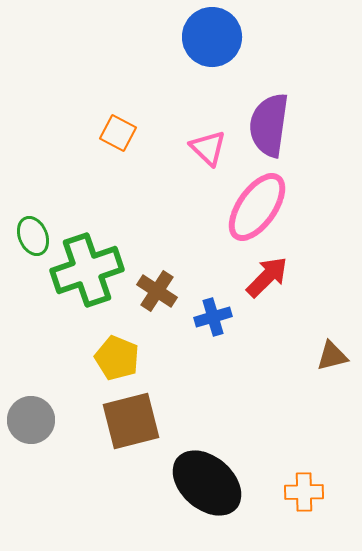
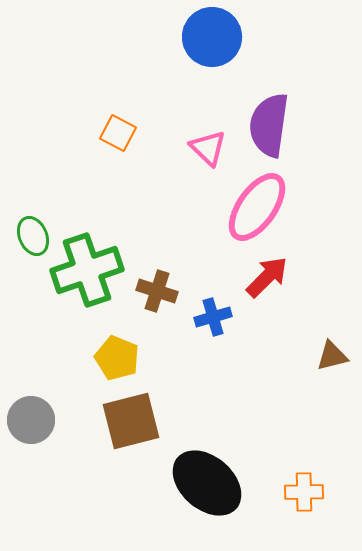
brown cross: rotated 15 degrees counterclockwise
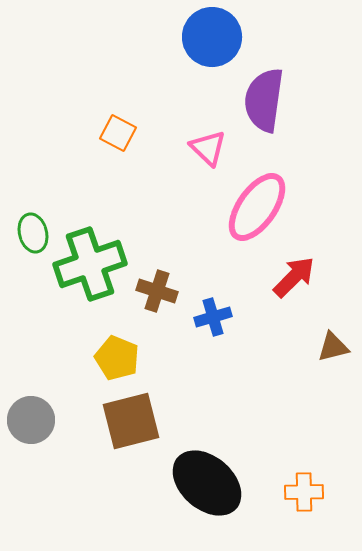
purple semicircle: moved 5 px left, 25 px up
green ellipse: moved 3 px up; rotated 9 degrees clockwise
green cross: moved 3 px right, 6 px up
red arrow: moved 27 px right
brown triangle: moved 1 px right, 9 px up
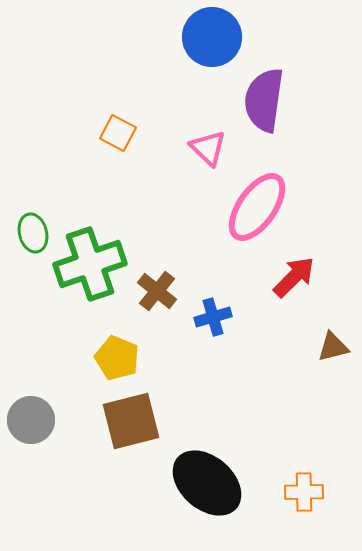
brown cross: rotated 21 degrees clockwise
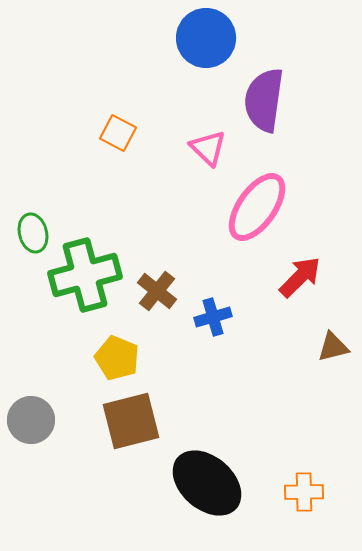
blue circle: moved 6 px left, 1 px down
green cross: moved 5 px left, 11 px down; rotated 4 degrees clockwise
red arrow: moved 6 px right
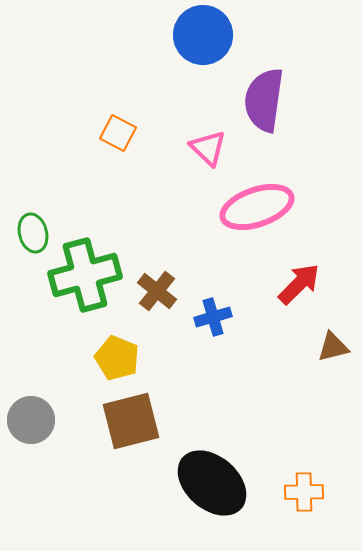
blue circle: moved 3 px left, 3 px up
pink ellipse: rotated 36 degrees clockwise
red arrow: moved 1 px left, 7 px down
black ellipse: moved 5 px right
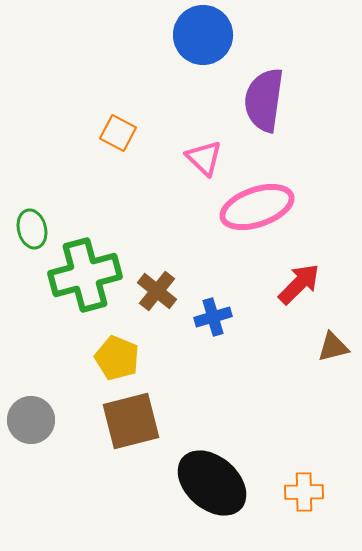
pink triangle: moved 4 px left, 10 px down
green ellipse: moved 1 px left, 4 px up
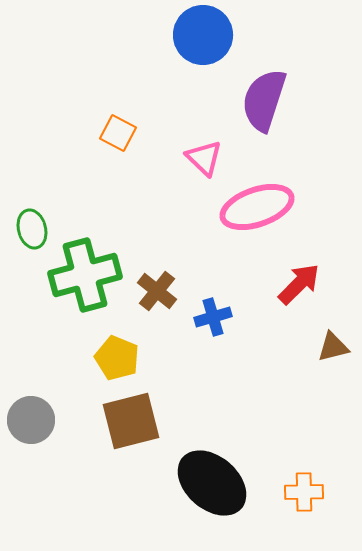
purple semicircle: rotated 10 degrees clockwise
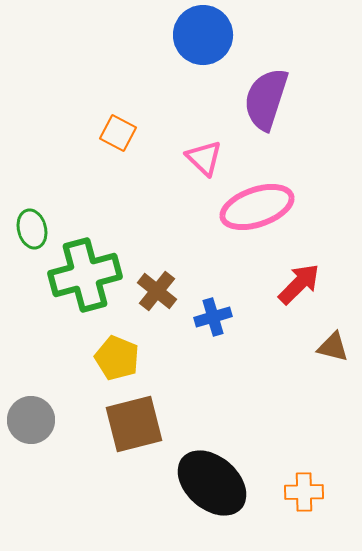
purple semicircle: moved 2 px right, 1 px up
brown triangle: rotated 28 degrees clockwise
brown square: moved 3 px right, 3 px down
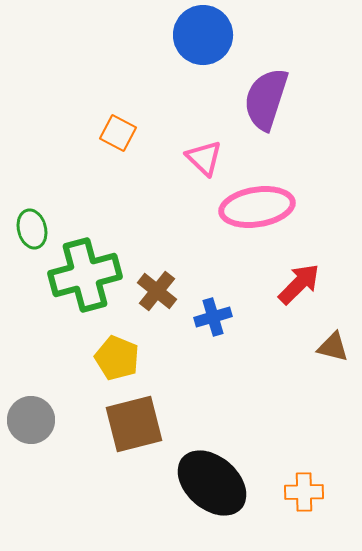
pink ellipse: rotated 10 degrees clockwise
